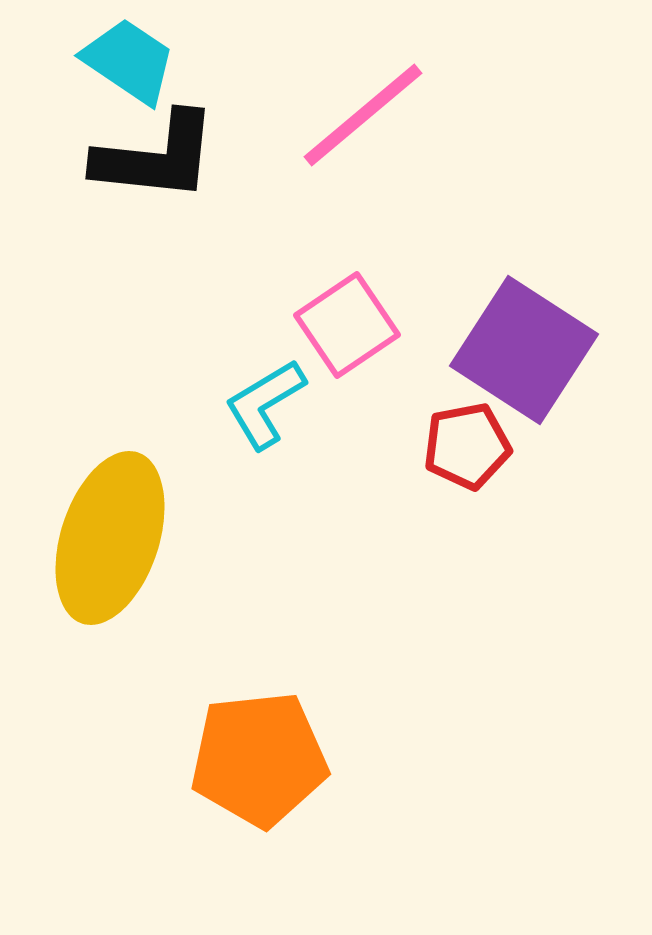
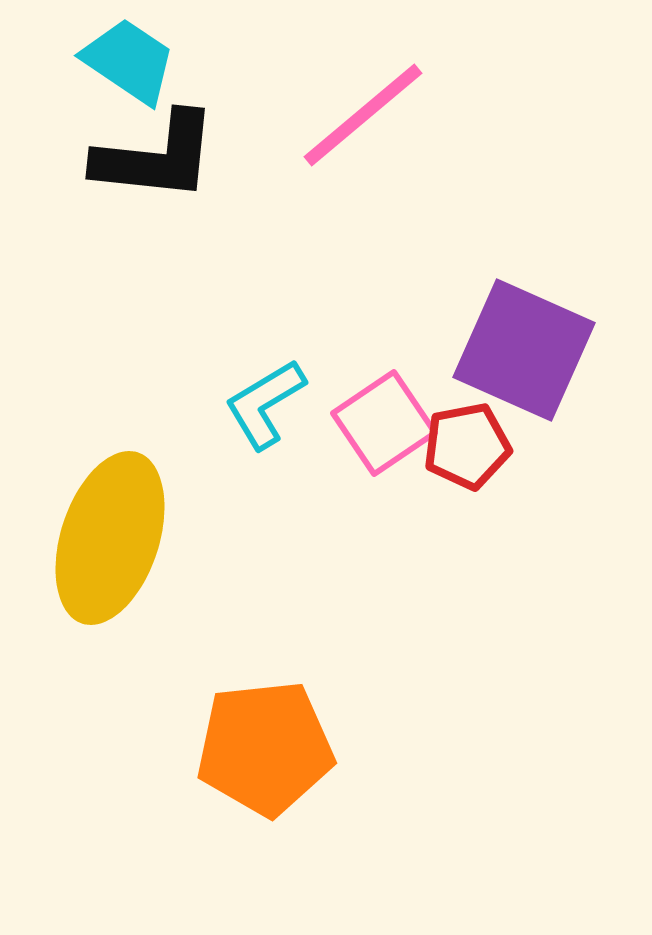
pink square: moved 37 px right, 98 px down
purple square: rotated 9 degrees counterclockwise
orange pentagon: moved 6 px right, 11 px up
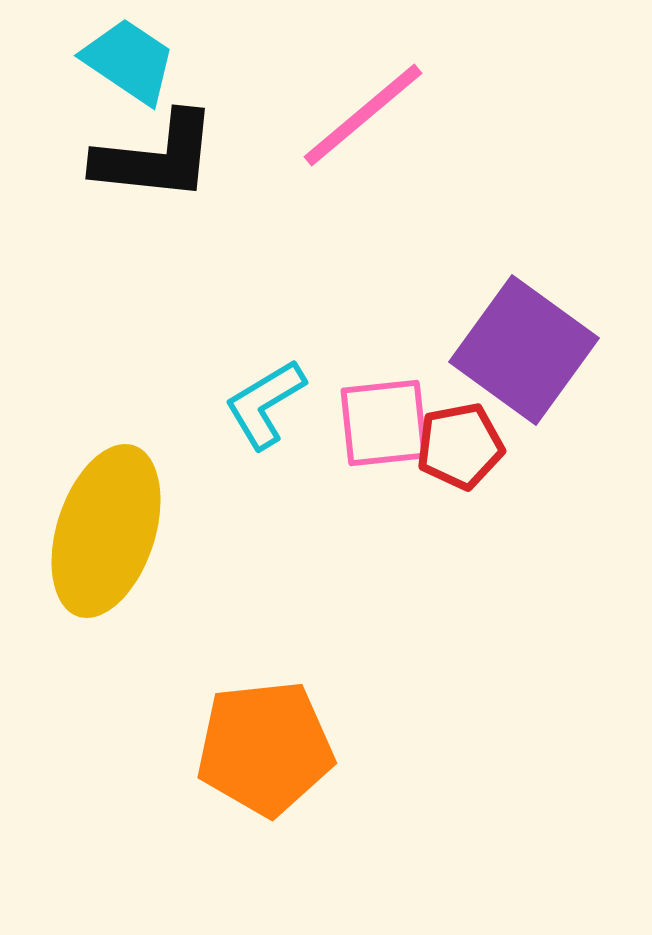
purple square: rotated 12 degrees clockwise
pink square: rotated 28 degrees clockwise
red pentagon: moved 7 px left
yellow ellipse: moved 4 px left, 7 px up
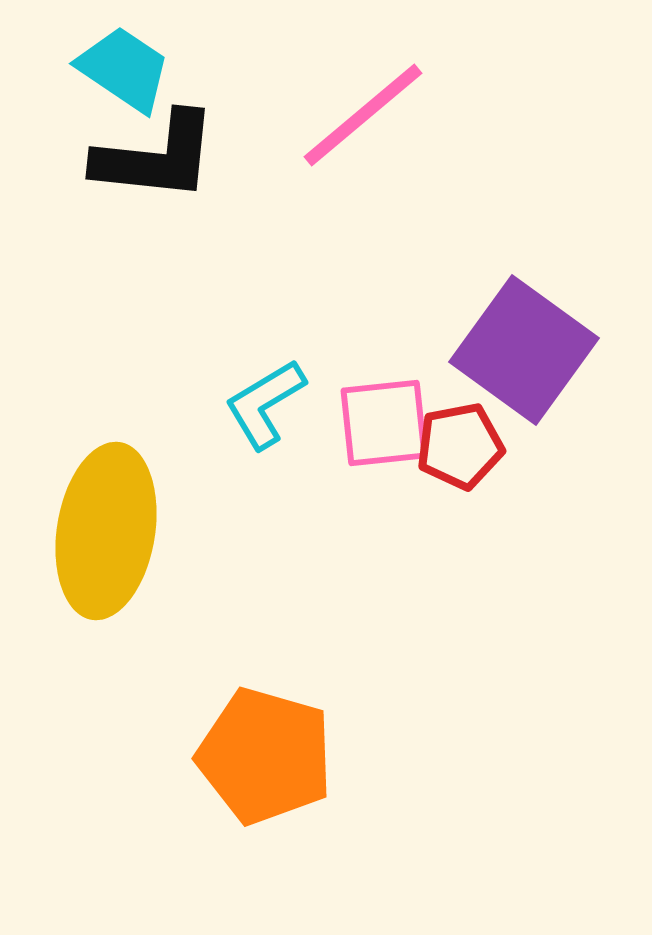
cyan trapezoid: moved 5 px left, 8 px down
yellow ellipse: rotated 9 degrees counterclockwise
orange pentagon: moved 8 px down; rotated 22 degrees clockwise
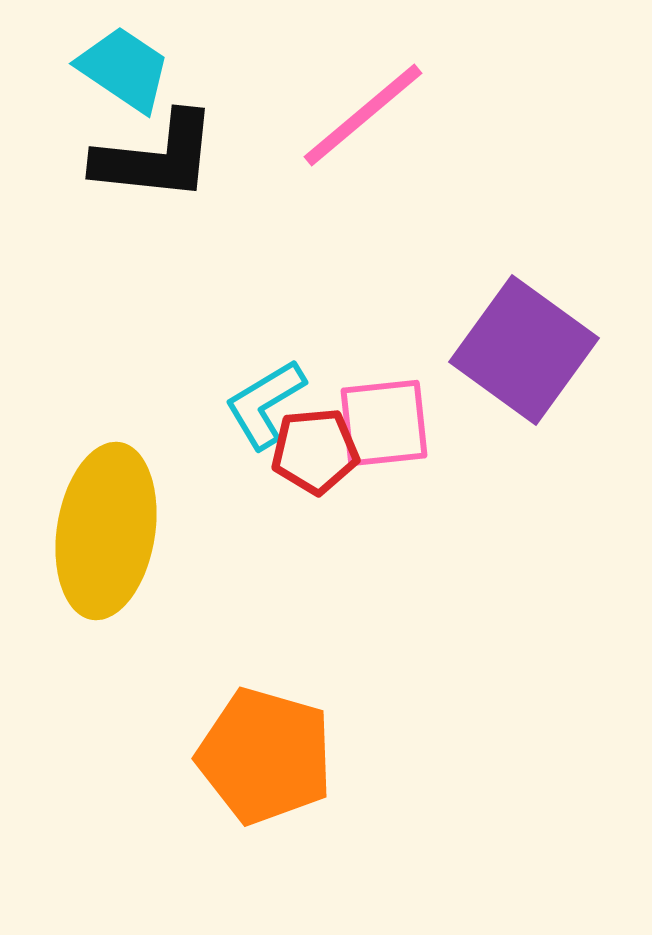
red pentagon: moved 145 px left, 5 px down; rotated 6 degrees clockwise
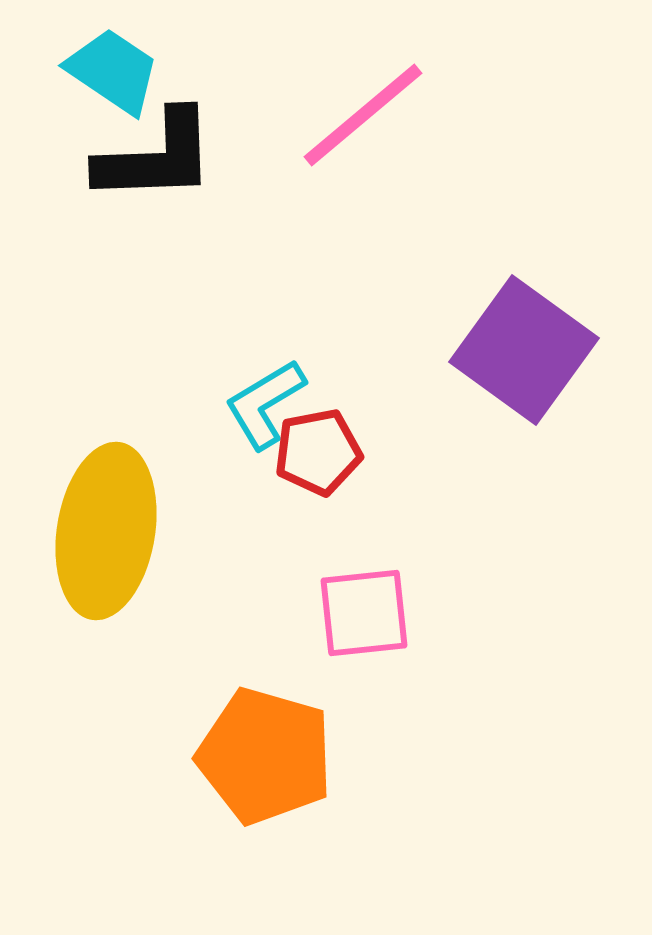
cyan trapezoid: moved 11 px left, 2 px down
black L-shape: rotated 8 degrees counterclockwise
pink square: moved 20 px left, 190 px down
red pentagon: moved 3 px right, 1 px down; rotated 6 degrees counterclockwise
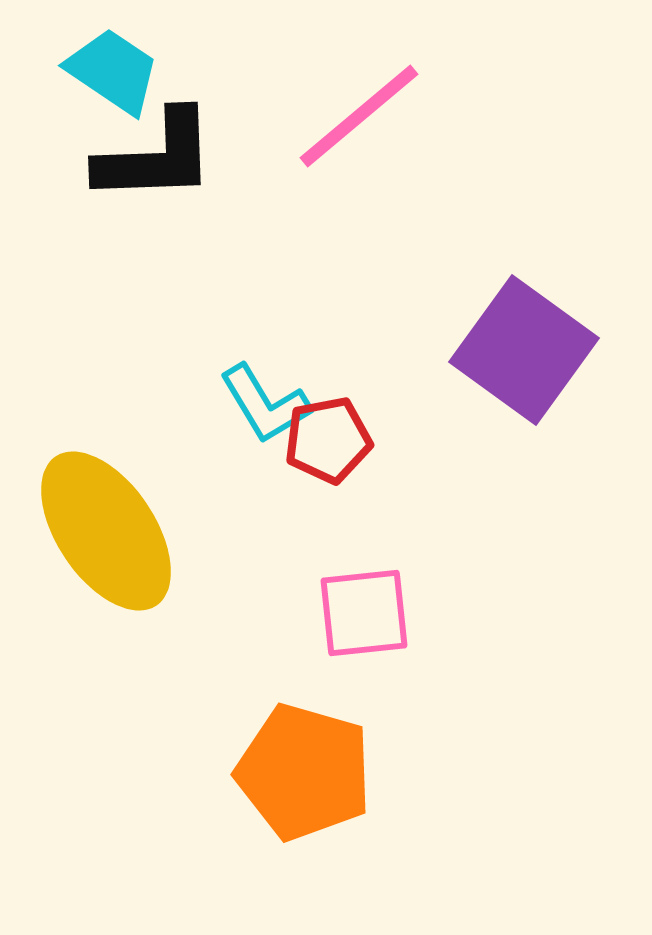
pink line: moved 4 px left, 1 px down
cyan L-shape: rotated 90 degrees counterclockwise
red pentagon: moved 10 px right, 12 px up
yellow ellipse: rotated 43 degrees counterclockwise
orange pentagon: moved 39 px right, 16 px down
